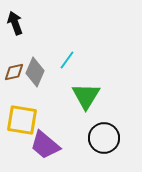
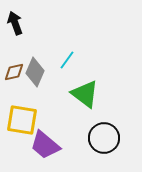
green triangle: moved 1 px left, 2 px up; rotated 24 degrees counterclockwise
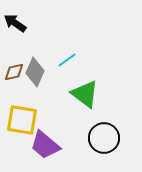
black arrow: rotated 35 degrees counterclockwise
cyan line: rotated 18 degrees clockwise
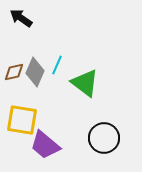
black arrow: moved 6 px right, 5 px up
cyan line: moved 10 px left, 5 px down; rotated 30 degrees counterclockwise
green triangle: moved 11 px up
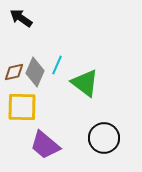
yellow square: moved 13 px up; rotated 8 degrees counterclockwise
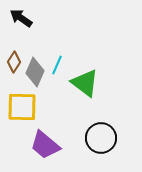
brown diamond: moved 10 px up; rotated 45 degrees counterclockwise
black circle: moved 3 px left
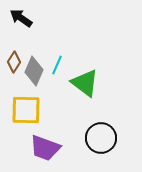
gray diamond: moved 1 px left, 1 px up
yellow square: moved 4 px right, 3 px down
purple trapezoid: moved 3 px down; rotated 20 degrees counterclockwise
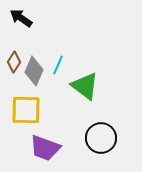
cyan line: moved 1 px right
green triangle: moved 3 px down
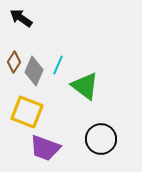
yellow square: moved 1 px right, 2 px down; rotated 20 degrees clockwise
black circle: moved 1 px down
